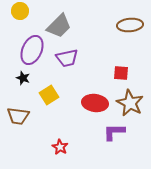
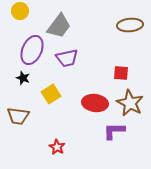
gray trapezoid: rotated 8 degrees counterclockwise
yellow square: moved 2 px right, 1 px up
purple L-shape: moved 1 px up
red star: moved 3 px left
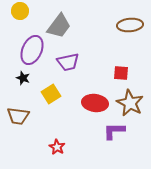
purple trapezoid: moved 1 px right, 4 px down
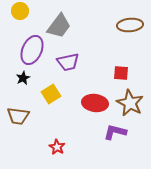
black star: rotated 24 degrees clockwise
purple L-shape: moved 1 px right, 1 px down; rotated 15 degrees clockwise
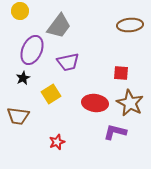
red star: moved 5 px up; rotated 21 degrees clockwise
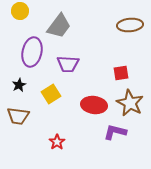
purple ellipse: moved 2 px down; rotated 12 degrees counterclockwise
purple trapezoid: moved 2 px down; rotated 15 degrees clockwise
red square: rotated 14 degrees counterclockwise
black star: moved 4 px left, 7 px down
red ellipse: moved 1 px left, 2 px down
red star: rotated 14 degrees counterclockwise
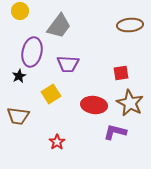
black star: moved 9 px up
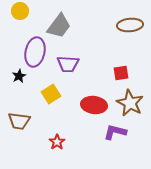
purple ellipse: moved 3 px right
brown trapezoid: moved 1 px right, 5 px down
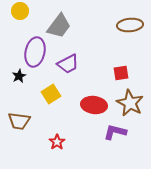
purple trapezoid: rotated 30 degrees counterclockwise
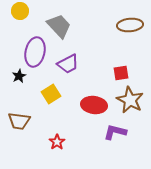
gray trapezoid: rotated 80 degrees counterclockwise
brown star: moved 3 px up
